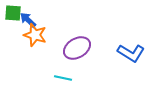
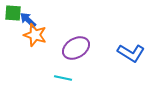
purple ellipse: moved 1 px left
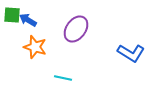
green square: moved 1 px left, 2 px down
blue arrow: rotated 12 degrees counterclockwise
orange star: moved 12 px down
purple ellipse: moved 19 px up; rotated 24 degrees counterclockwise
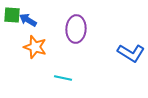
purple ellipse: rotated 32 degrees counterclockwise
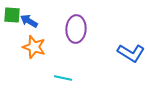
blue arrow: moved 1 px right, 1 px down
orange star: moved 1 px left
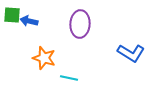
blue arrow: rotated 18 degrees counterclockwise
purple ellipse: moved 4 px right, 5 px up
orange star: moved 10 px right, 11 px down
cyan line: moved 6 px right
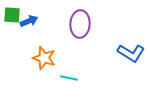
blue arrow: rotated 144 degrees clockwise
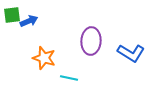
green square: rotated 12 degrees counterclockwise
purple ellipse: moved 11 px right, 17 px down
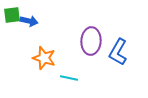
blue arrow: rotated 36 degrees clockwise
blue L-shape: moved 13 px left, 1 px up; rotated 88 degrees clockwise
